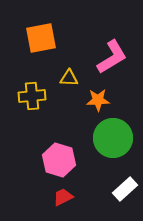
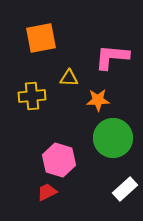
pink L-shape: rotated 144 degrees counterclockwise
red trapezoid: moved 16 px left, 5 px up
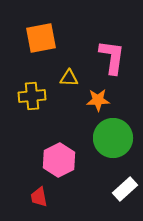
pink L-shape: rotated 93 degrees clockwise
pink hexagon: rotated 16 degrees clockwise
red trapezoid: moved 8 px left, 5 px down; rotated 75 degrees counterclockwise
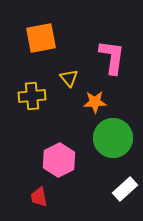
yellow triangle: rotated 48 degrees clockwise
orange star: moved 3 px left, 2 px down
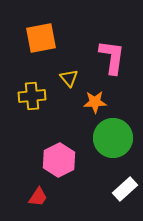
red trapezoid: moved 1 px left; rotated 135 degrees counterclockwise
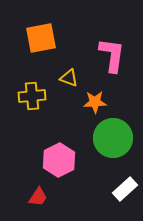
pink L-shape: moved 2 px up
yellow triangle: rotated 30 degrees counterclockwise
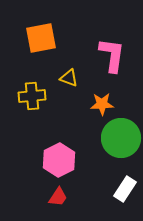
orange star: moved 7 px right, 2 px down
green circle: moved 8 px right
white rectangle: rotated 15 degrees counterclockwise
red trapezoid: moved 20 px right
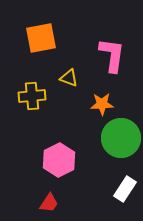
red trapezoid: moved 9 px left, 6 px down
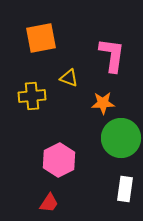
orange star: moved 1 px right, 1 px up
white rectangle: rotated 25 degrees counterclockwise
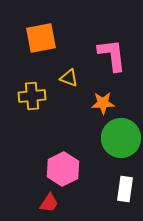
pink L-shape: rotated 15 degrees counterclockwise
pink hexagon: moved 4 px right, 9 px down
